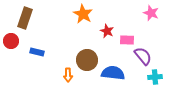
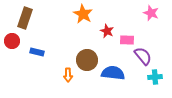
red circle: moved 1 px right
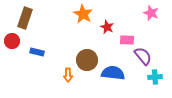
red star: moved 4 px up
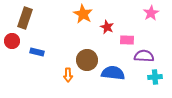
pink star: rotated 21 degrees clockwise
purple semicircle: moved 1 px right; rotated 48 degrees counterclockwise
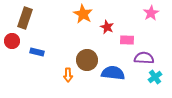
purple semicircle: moved 2 px down
cyan cross: rotated 32 degrees counterclockwise
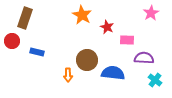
orange star: moved 1 px left, 1 px down
cyan cross: moved 3 px down; rotated 16 degrees counterclockwise
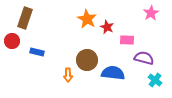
orange star: moved 5 px right, 4 px down
purple semicircle: rotated 12 degrees clockwise
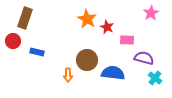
red circle: moved 1 px right
cyan cross: moved 2 px up
